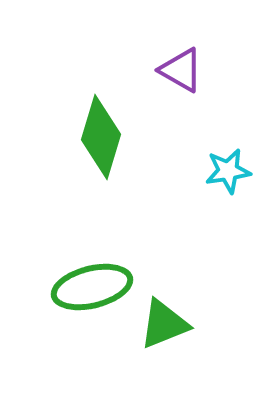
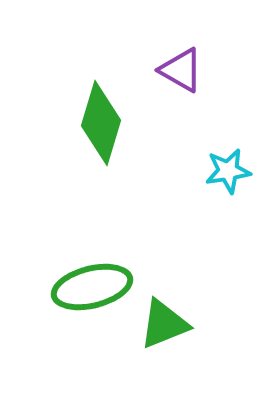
green diamond: moved 14 px up
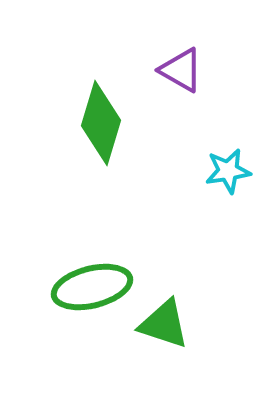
green triangle: rotated 40 degrees clockwise
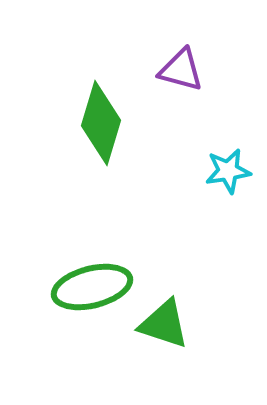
purple triangle: rotated 15 degrees counterclockwise
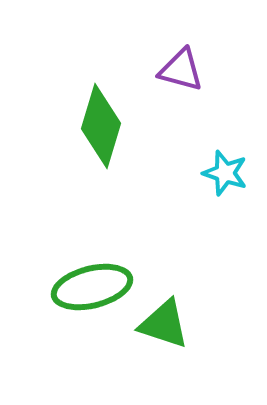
green diamond: moved 3 px down
cyan star: moved 3 px left, 2 px down; rotated 27 degrees clockwise
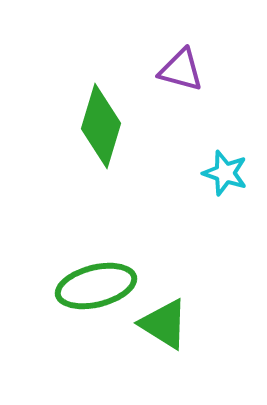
green ellipse: moved 4 px right, 1 px up
green triangle: rotated 14 degrees clockwise
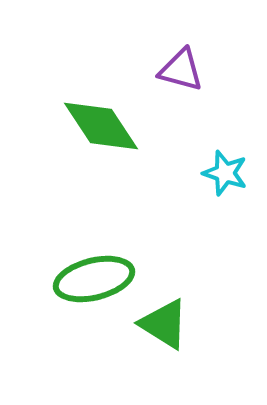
green diamond: rotated 50 degrees counterclockwise
green ellipse: moved 2 px left, 7 px up
